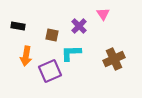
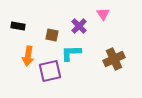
orange arrow: moved 2 px right
purple square: rotated 10 degrees clockwise
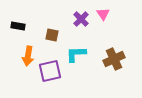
purple cross: moved 2 px right, 7 px up
cyan L-shape: moved 5 px right, 1 px down
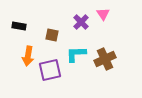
purple cross: moved 3 px down
black rectangle: moved 1 px right
brown cross: moved 9 px left
purple square: moved 1 px up
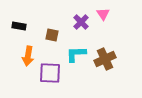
purple square: moved 3 px down; rotated 15 degrees clockwise
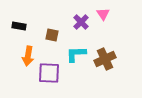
purple square: moved 1 px left
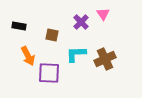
orange arrow: rotated 36 degrees counterclockwise
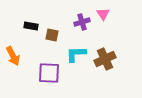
purple cross: moved 1 px right; rotated 28 degrees clockwise
black rectangle: moved 12 px right
orange arrow: moved 15 px left
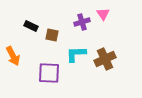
black rectangle: rotated 16 degrees clockwise
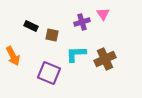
purple square: rotated 20 degrees clockwise
